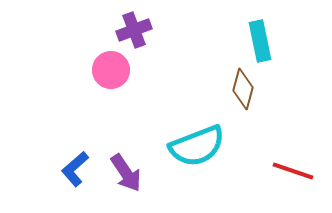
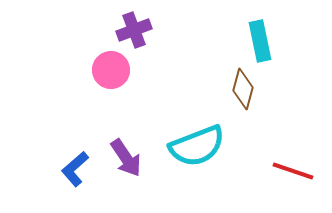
purple arrow: moved 15 px up
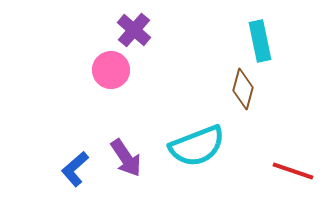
purple cross: rotated 28 degrees counterclockwise
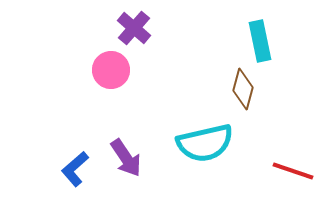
purple cross: moved 2 px up
cyan semicircle: moved 8 px right, 3 px up; rotated 8 degrees clockwise
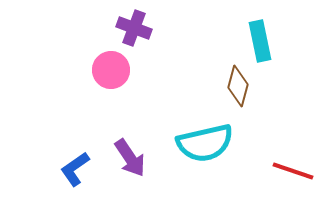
purple cross: rotated 20 degrees counterclockwise
brown diamond: moved 5 px left, 3 px up
purple arrow: moved 4 px right
blue L-shape: rotated 6 degrees clockwise
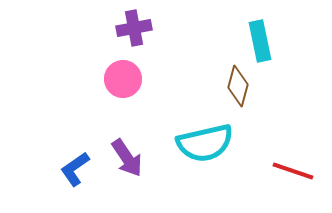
purple cross: rotated 32 degrees counterclockwise
pink circle: moved 12 px right, 9 px down
purple arrow: moved 3 px left
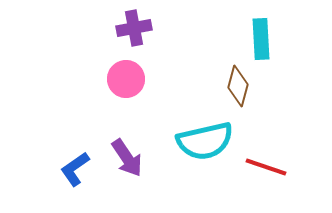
cyan rectangle: moved 1 px right, 2 px up; rotated 9 degrees clockwise
pink circle: moved 3 px right
cyan semicircle: moved 2 px up
red line: moved 27 px left, 4 px up
